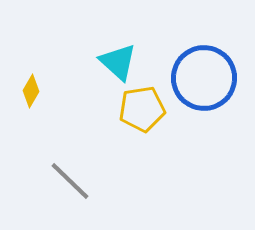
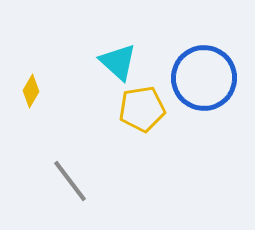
gray line: rotated 9 degrees clockwise
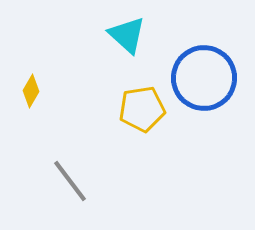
cyan triangle: moved 9 px right, 27 px up
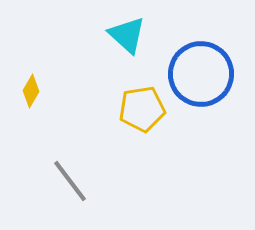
blue circle: moved 3 px left, 4 px up
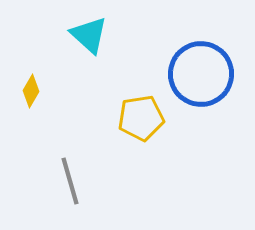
cyan triangle: moved 38 px left
yellow pentagon: moved 1 px left, 9 px down
gray line: rotated 21 degrees clockwise
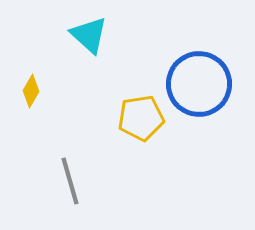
blue circle: moved 2 px left, 10 px down
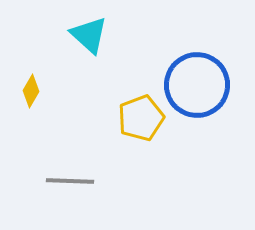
blue circle: moved 2 px left, 1 px down
yellow pentagon: rotated 12 degrees counterclockwise
gray line: rotated 72 degrees counterclockwise
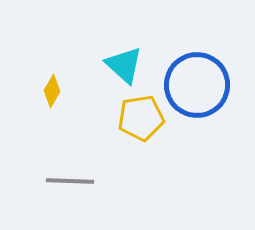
cyan triangle: moved 35 px right, 30 px down
yellow diamond: moved 21 px right
yellow pentagon: rotated 12 degrees clockwise
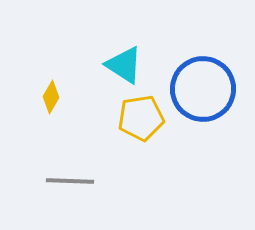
cyan triangle: rotated 9 degrees counterclockwise
blue circle: moved 6 px right, 4 px down
yellow diamond: moved 1 px left, 6 px down
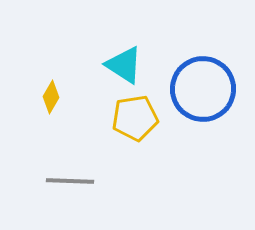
yellow pentagon: moved 6 px left
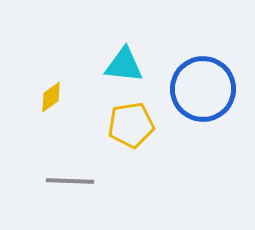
cyan triangle: rotated 27 degrees counterclockwise
yellow diamond: rotated 24 degrees clockwise
yellow pentagon: moved 4 px left, 7 px down
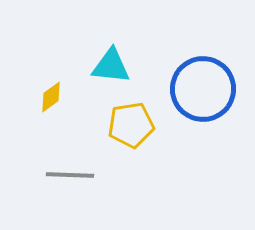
cyan triangle: moved 13 px left, 1 px down
gray line: moved 6 px up
